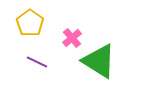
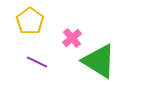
yellow pentagon: moved 2 px up
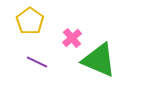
green triangle: moved 1 px up; rotated 9 degrees counterclockwise
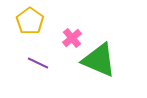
purple line: moved 1 px right, 1 px down
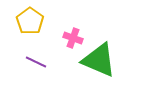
pink cross: moved 1 px right; rotated 30 degrees counterclockwise
purple line: moved 2 px left, 1 px up
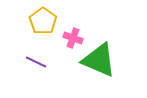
yellow pentagon: moved 13 px right
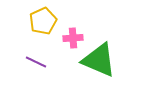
yellow pentagon: rotated 12 degrees clockwise
pink cross: rotated 24 degrees counterclockwise
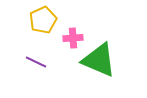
yellow pentagon: moved 1 px up
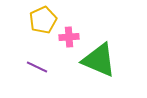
pink cross: moved 4 px left, 1 px up
purple line: moved 1 px right, 5 px down
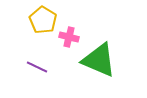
yellow pentagon: rotated 16 degrees counterclockwise
pink cross: rotated 18 degrees clockwise
